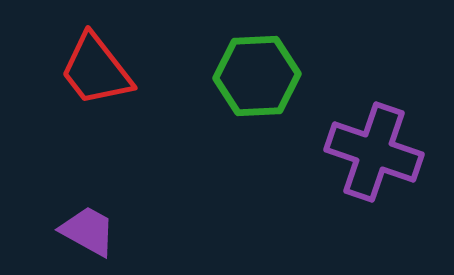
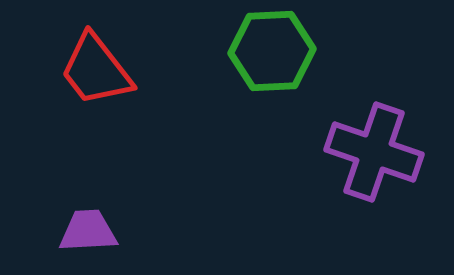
green hexagon: moved 15 px right, 25 px up
purple trapezoid: rotated 32 degrees counterclockwise
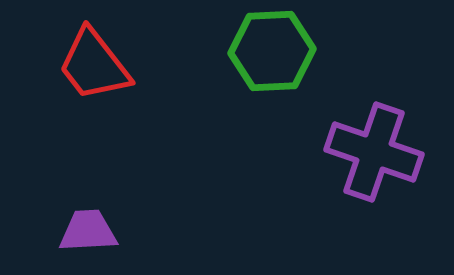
red trapezoid: moved 2 px left, 5 px up
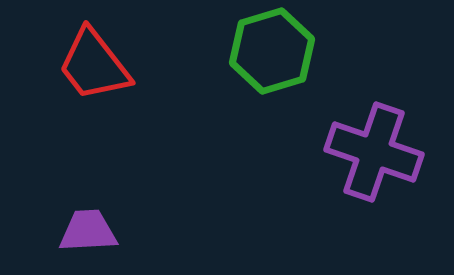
green hexagon: rotated 14 degrees counterclockwise
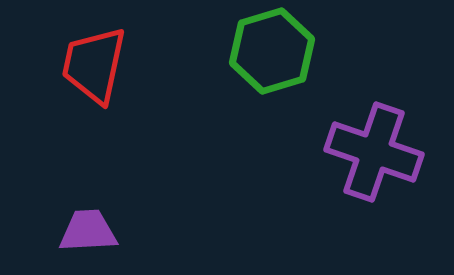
red trapezoid: rotated 50 degrees clockwise
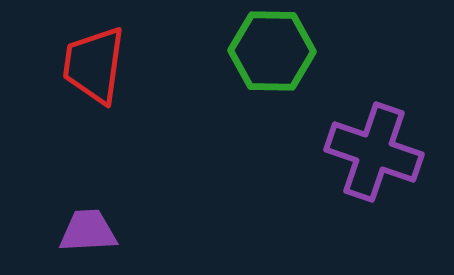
green hexagon: rotated 18 degrees clockwise
red trapezoid: rotated 4 degrees counterclockwise
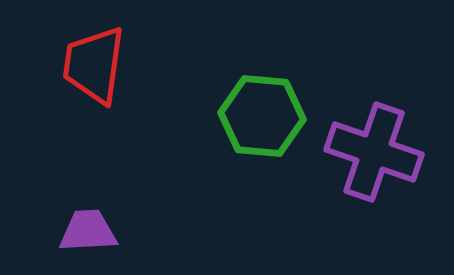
green hexagon: moved 10 px left, 65 px down; rotated 4 degrees clockwise
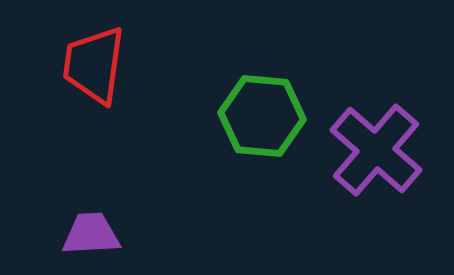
purple cross: moved 2 px right, 2 px up; rotated 22 degrees clockwise
purple trapezoid: moved 3 px right, 3 px down
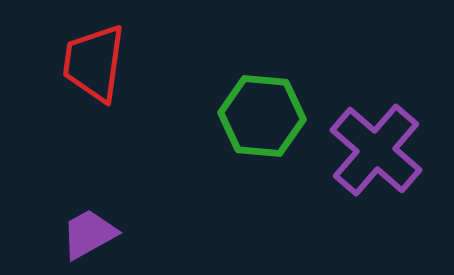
red trapezoid: moved 2 px up
purple trapezoid: moved 2 px left; rotated 26 degrees counterclockwise
